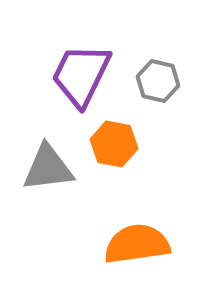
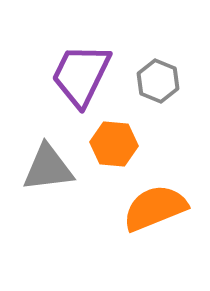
gray hexagon: rotated 9 degrees clockwise
orange hexagon: rotated 6 degrees counterclockwise
orange semicircle: moved 18 px right, 36 px up; rotated 14 degrees counterclockwise
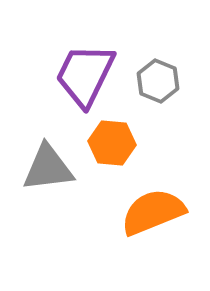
purple trapezoid: moved 4 px right
orange hexagon: moved 2 px left, 1 px up
orange semicircle: moved 2 px left, 4 px down
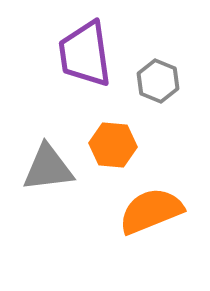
purple trapezoid: moved 21 px up; rotated 34 degrees counterclockwise
orange hexagon: moved 1 px right, 2 px down
orange semicircle: moved 2 px left, 1 px up
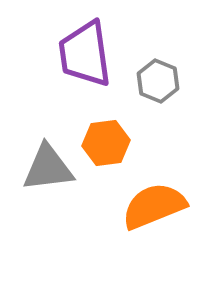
orange hexagon: moved 7 px left, 2 px up; rotated 12 degrees counterclockwise
orange semicircle: moved 3 px right, 5 px up
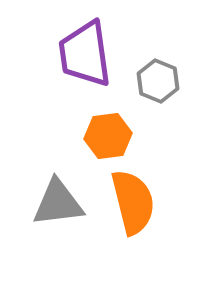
orange hexagon: moved 2 px right, 7 px up
gray triangle: moved 10 px right, 35 px down
orange semicircle: moved 21 px left, 4 px up; rotated 98 degrees clockwise
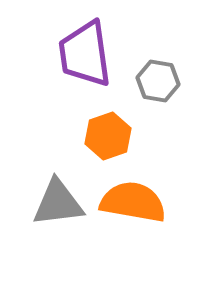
gray hexagon: rotated 12 degrees counterclockwise
orange hexagon: rotated 12 degrees counterclockwise
orange semicircle: rotated 66 degrees counterclockwise
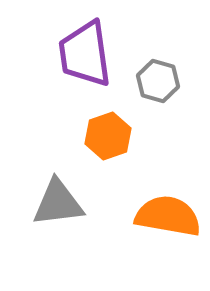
gray hexagon: rotated 6 degrees clockwise
orange semicircle: moved 35 px right, 14 px down
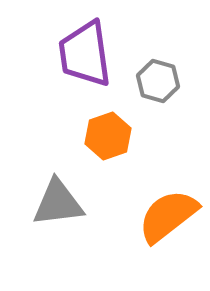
orange semicircle: rotated 48 degrees counterclockwise
